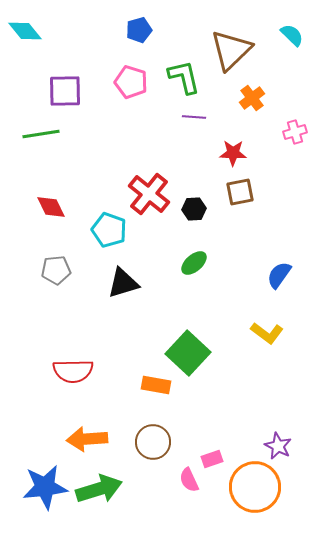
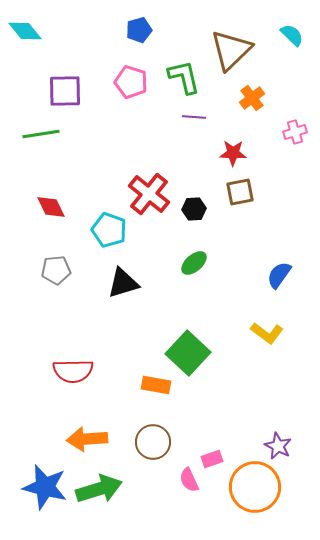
blue star: rotated 21 degrees clockwise
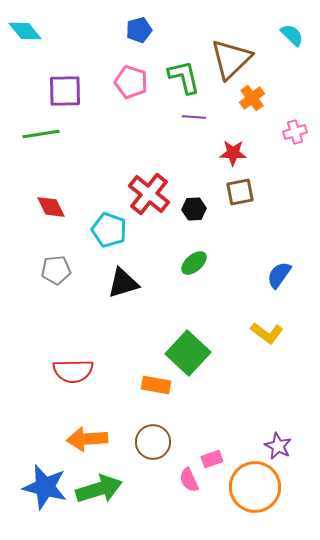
brown triangle: moved 9 px down
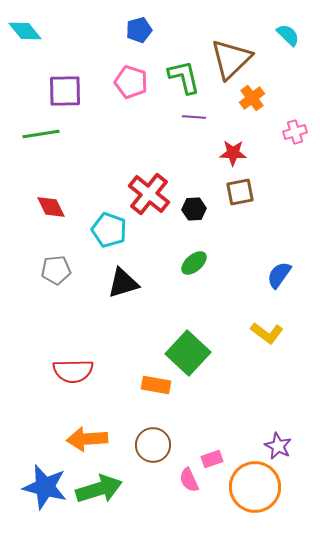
cyan semicircle: moved 4 px left
brown circle: moved 3 px down
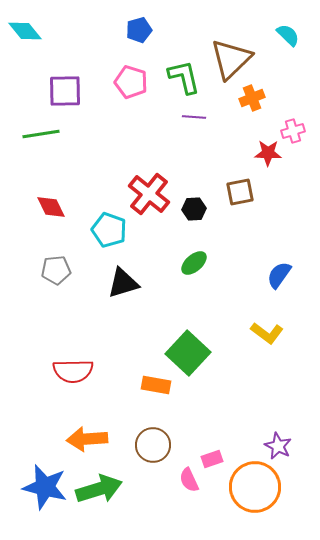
orange cross: rotated 15 degrees clockwise
pink cross: moved 2 px left, 1 px up
red star: moved 35 px right
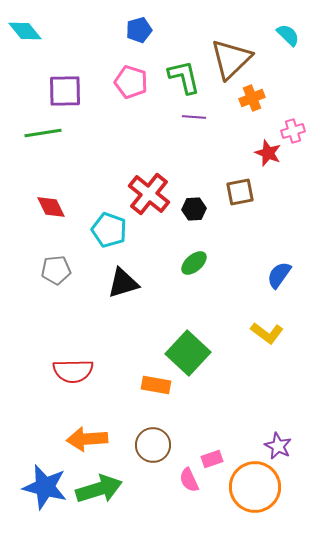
green line: moved 2 px right, 1 px up
red star: rotated 20 degrees clockwise
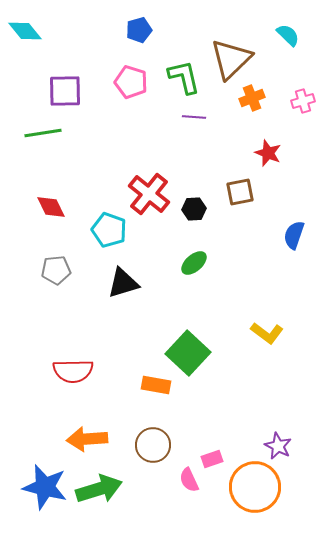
pink cross: moved 10 px right, 30 px up
blue semicircle: moved 15 px right, 40 px up; rotated 16 degrees counterclockwise
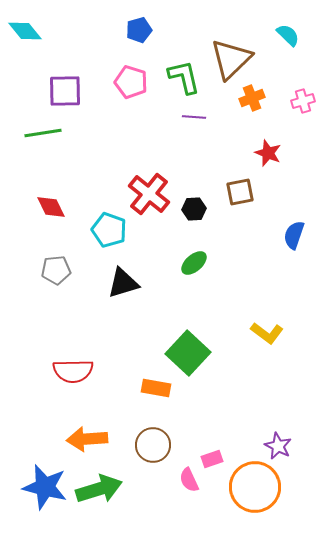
orange rectangle: moved 3 px down
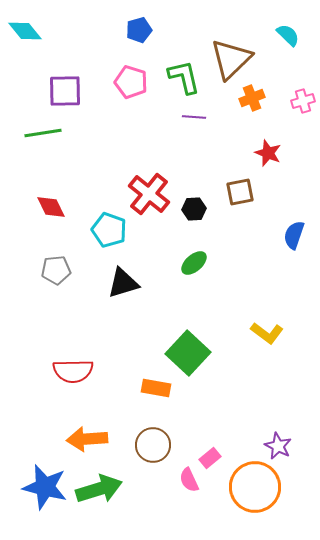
pink rectangle: moved 2 px left, 1 px up; rotated 20 degrees counterclockwise
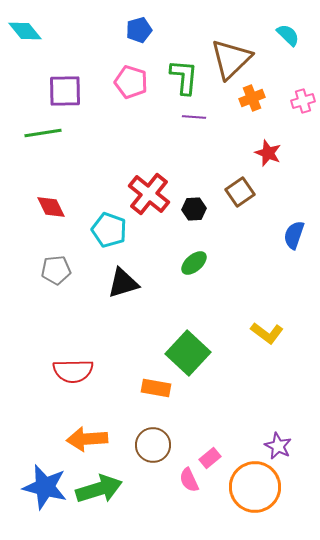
green L-shape: rotated 18 degrees clockwise
brown square: rotated 24 degrees counterclockwise
